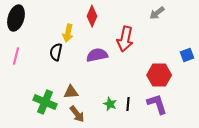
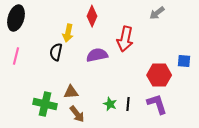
blue square: moved 3 px left, 6 px down; rotated 24 degrees clockwise
green cross: moved 2 px down; rotated 10 degrees counterclockwise
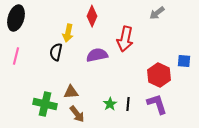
red hexagon: rotated 25 degrees clockwise
green star: rotated 16 degrees clockwise
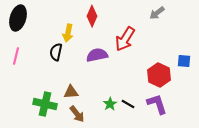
black ellipse: moved 2 px right
red arrow: rotated 20 degrees clockwise
black line: rotated 64 degrees counterclockwise
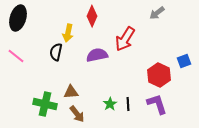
pink line: rotated 66 degrees counterclockwise
blue square: rotated 24 degrees counterclockwise
black line: rotated 56 degrees clockwise
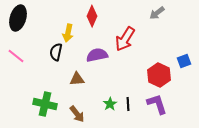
brown triangle: moved 6 px right, 13 px up
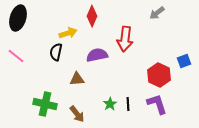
yellow arrow: rotated 120 degrees counterclockwise
red arrow: rotated 25 degrees counterclockwise
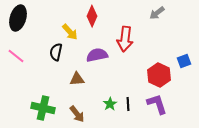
yellow arrow: moved 2 px right, 1 px up; rotated 66 degrees clockwise
green cross: moved 2 px left, 4 px down
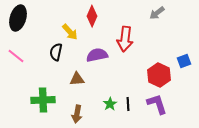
green cross: moved 8 px up; rotated 15 degrees counterclockwise
brown arrow: rotated 48 degrees clockwise
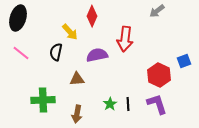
gray arrow: moved 2 px up
pink line: moved 5 px right, 3 px up
